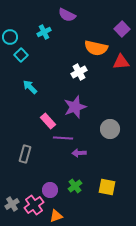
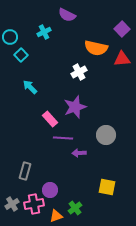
red triangle: moved 1 px right, 3 px up
pink rectangle: moved 2 px right, 2 px up
gray circle: moved 4 px left, 6 px down
gray rectangle: moved 17 px down
green cross: moved 22 px down
pink cross: moved 1 px up; rotated 24 degrees clockwise
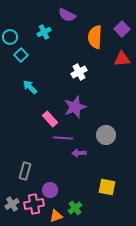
orange semicircle: moved 1 px left, 11 px up; rotated 80 degrees clockwise
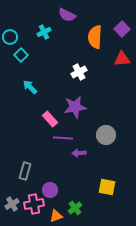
purple star: rotated 10 degrees clockwise
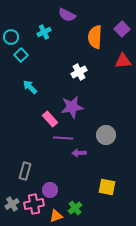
cyan circle: moved 1 px right
red triangle: moved 1 px right, 2 px down
purple star: moved 3 px left
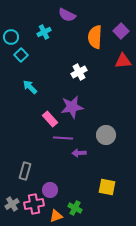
purple square: moved 1 px left, 2 px down
green cross: rotated 24 degrees counterclockwise
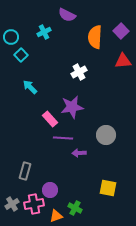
yellow square: moved 1 px right, 1 px down
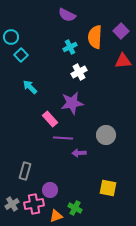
cyan cross: moved 26 px right, 15 px down
purple star: moved 4 px up
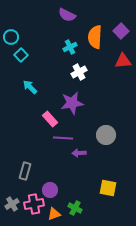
orange triangle: moved 2 px left, 2 px up
